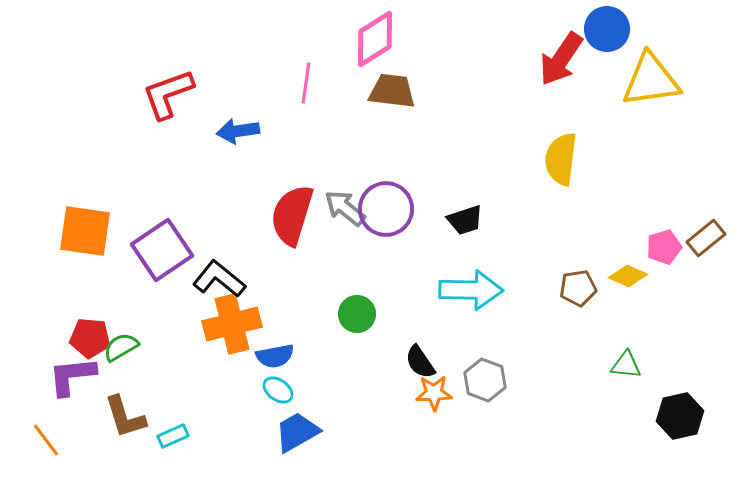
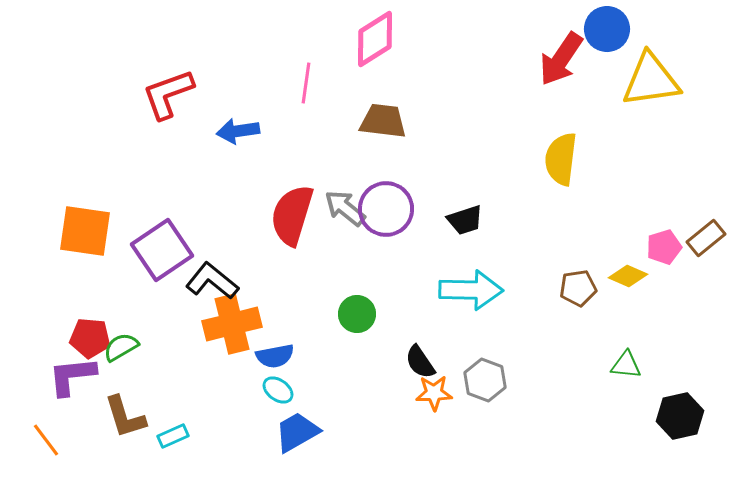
brown trapezoid: moved 9 px left, 30 px down
black L-shape: moved 7 px left, 2 px down
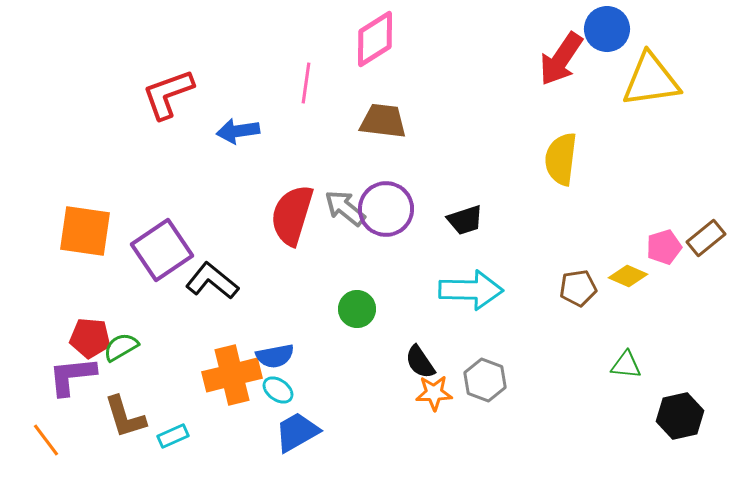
green circle: moved 5 px up
orange cross: moved 51 px down
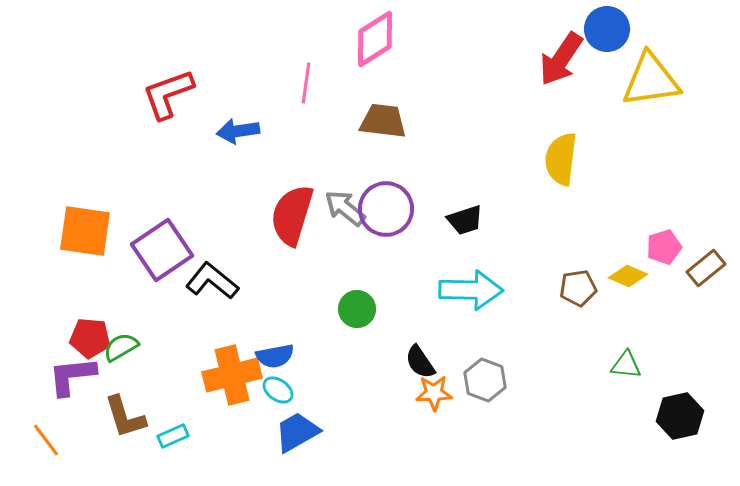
brown rectangle: moved 30 px down
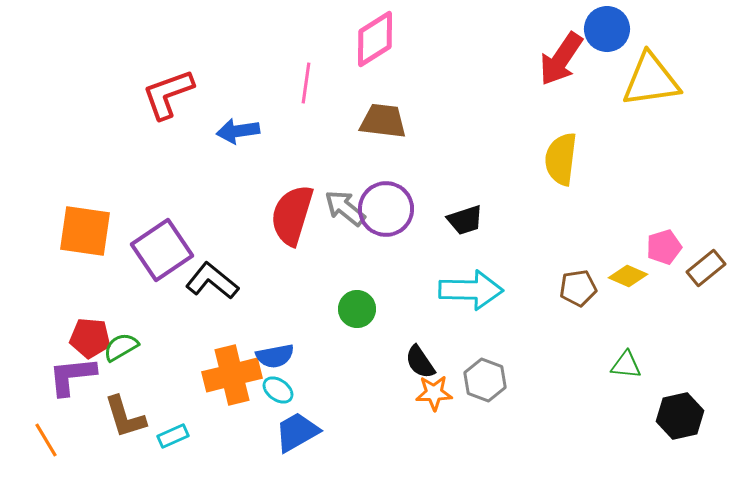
orange line: rotated 6 degrees clockwise
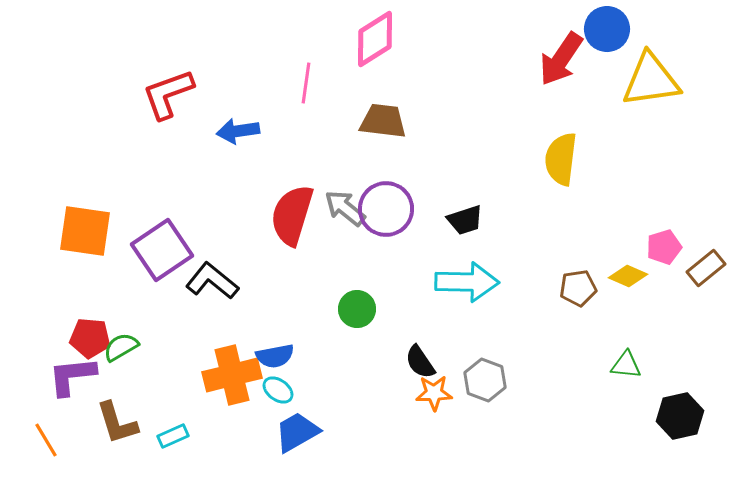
cyan arrow: moved 4 px left, 8 px up
brown L-shape: moved 8 px left, 6 px down
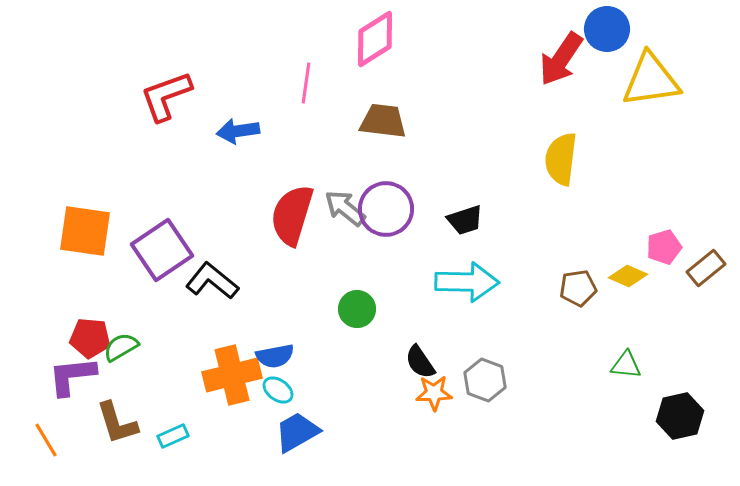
red L-shape: moved 2 px left, 2 px down
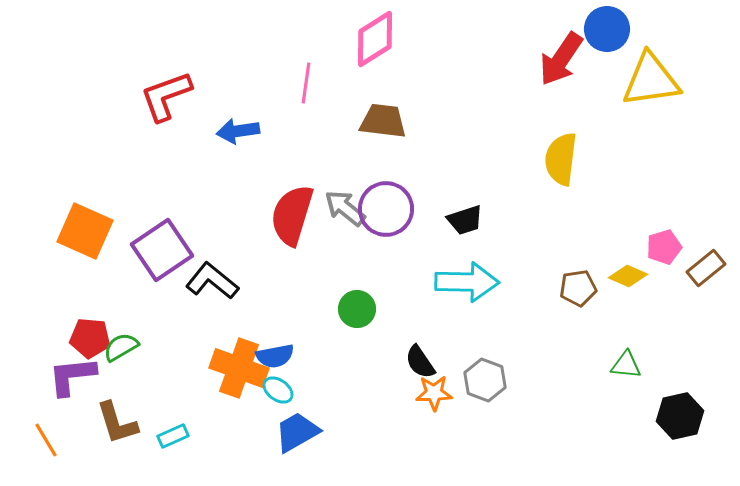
orange square: rotated 16 degrees clockwise
orange cross: moved 7 px right, 7 px up; rotated 34 degrees clockwise
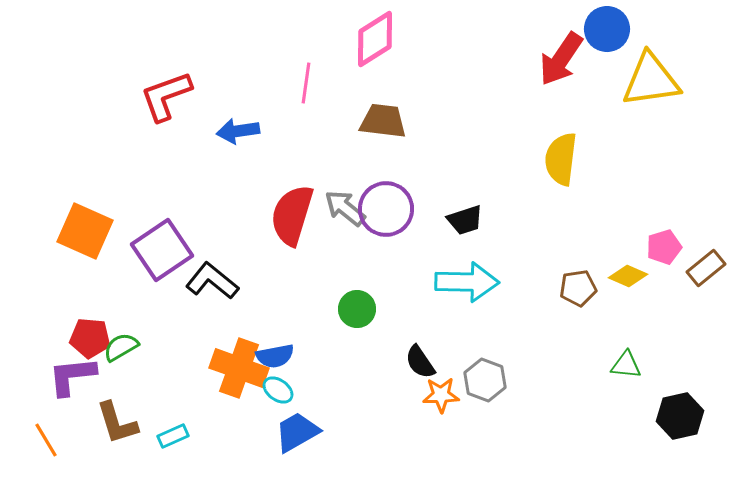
orange star: moved 7 px right, 2 px down
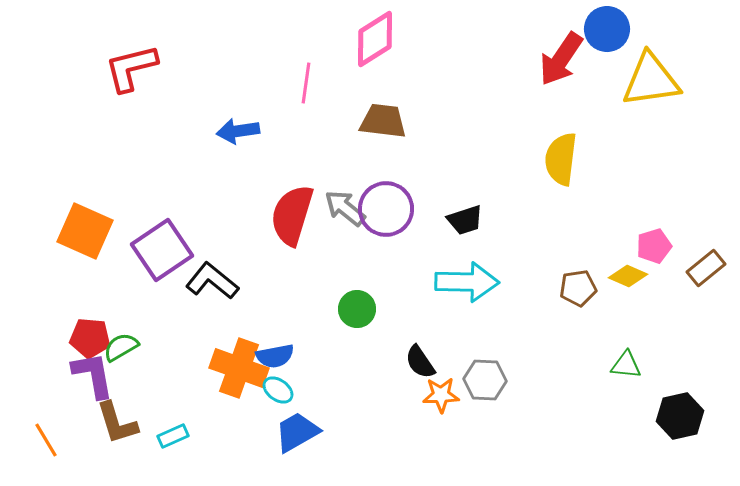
red L-shape: moved 35 px left, 28 px up; rotated 6 degrees clockwise
pink pentagon: moved 10 px left, 1 px up
purple L-shape: moved 21 px right, 1 px up; rotated 86 degrees clockwise
gray hexagon: rotated 18 degrees counterclockwise
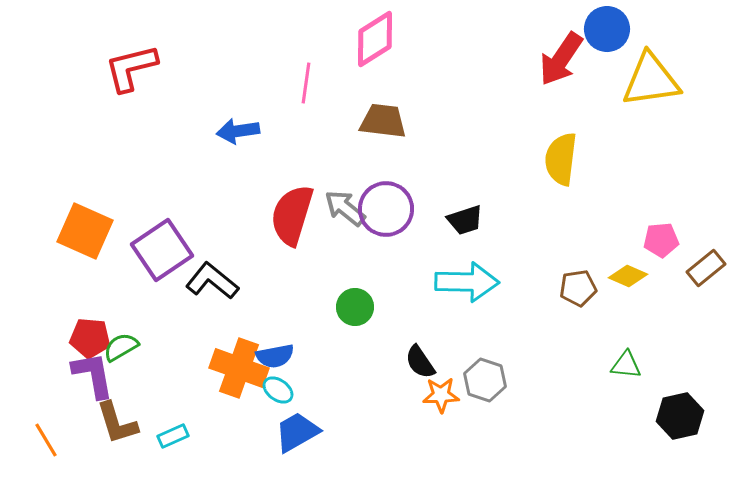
pink pentagon: moved 7 px right, 6 px up; rotated 12 degrees clockwise
green circle: moved 2 px left, 2 px up
gray hexagon: rotated 15 degrees clockwise
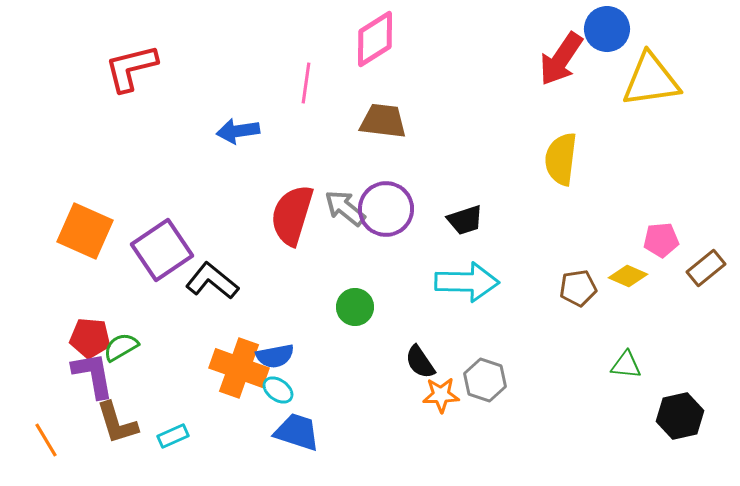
blue trapezoid: rotated 48 degrees clockwise
